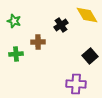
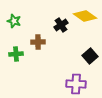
yellow diamond: moved 2 px left, 1 px down; rotated 25 degrees counterclockwise
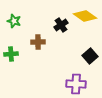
green cross: moved 5 px left
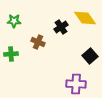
yellow diamond: moved 2 px down; rotated 20 degrees clockwise
green star: rotated 16 degrees counterclockwise
black cross: moved 2 px down
brown cross: rotated 24 degrees clockwise
